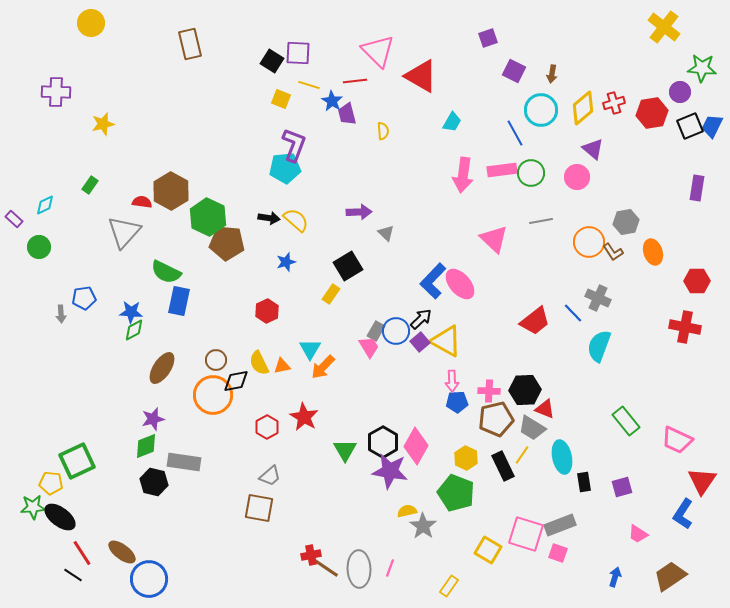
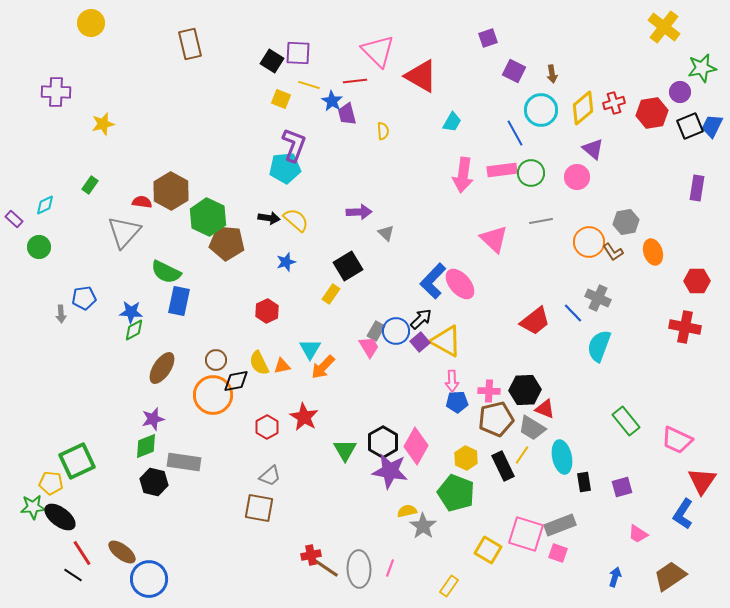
green star at (702, 68): rotated 16 degrees counterclockwise
brown arrow at (552, 74): rotated 18 degrees counterclockwise
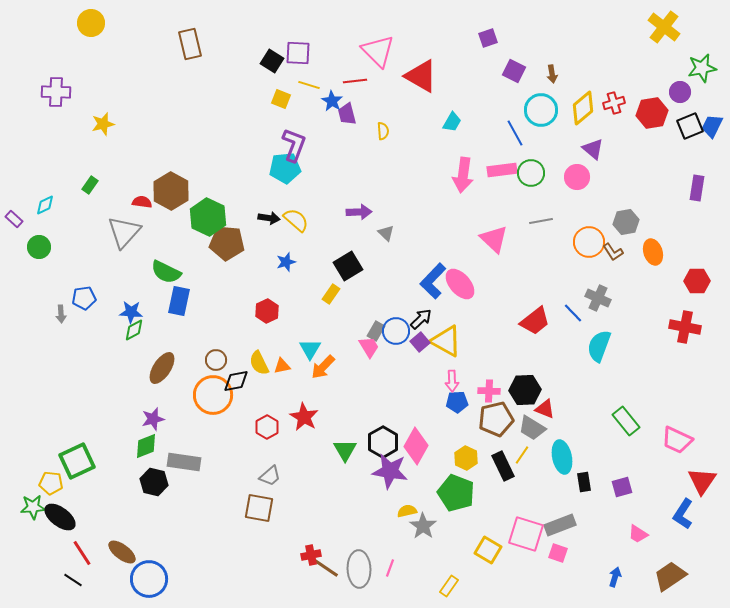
black line at (73, 575): moved 5 px down
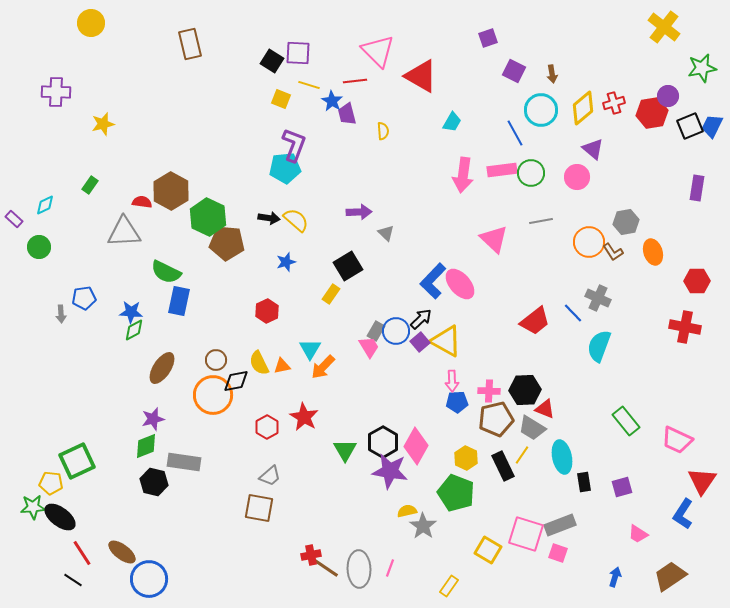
purple circle at (680, 92): moved 12 px left, 4 px down
gray triangle at (124, 232): rotated 45 degrees clockwise
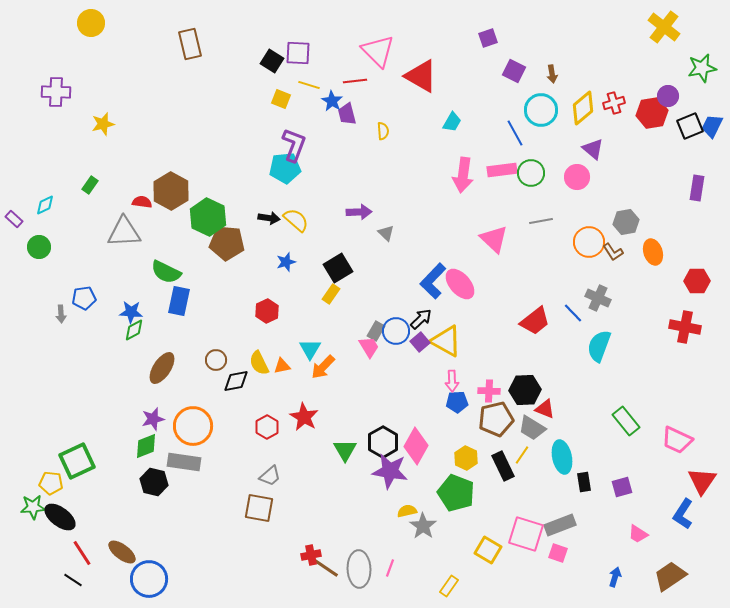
black square at (348, 266): moved 10 px left, 2 px down
orange circle at (213, 395): moved 20 px left, 31 px down
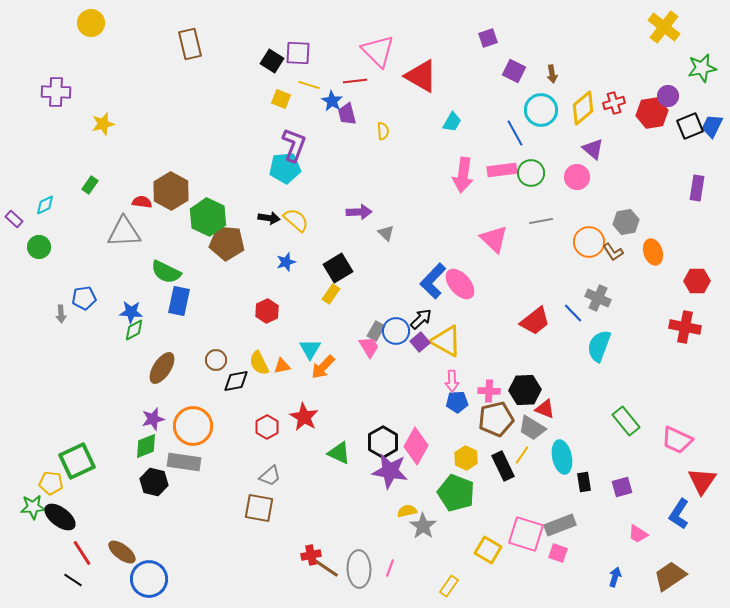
green triangle at (345, 450): moved 6 px left, 3 px down; rotated 35 degrees counterclockwise
blue L-shape at (683, 514): moved 4 px left
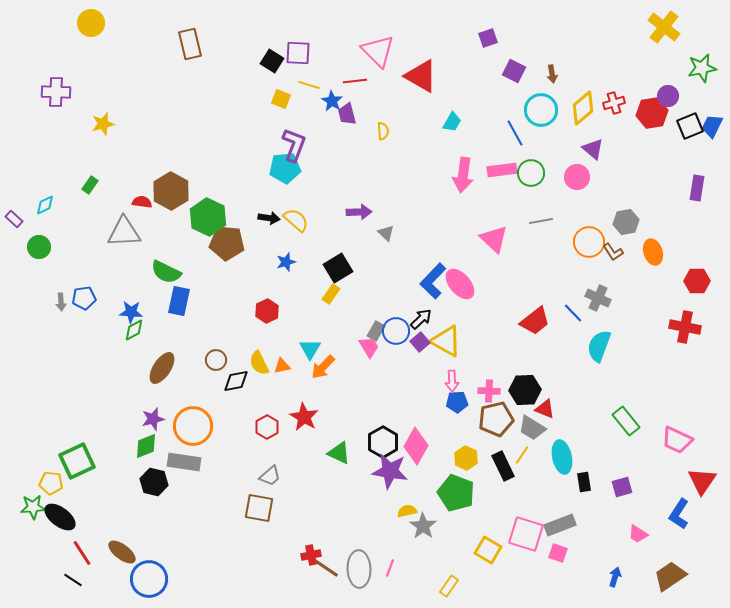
gray arrow at (61, 314): moved 12 px up
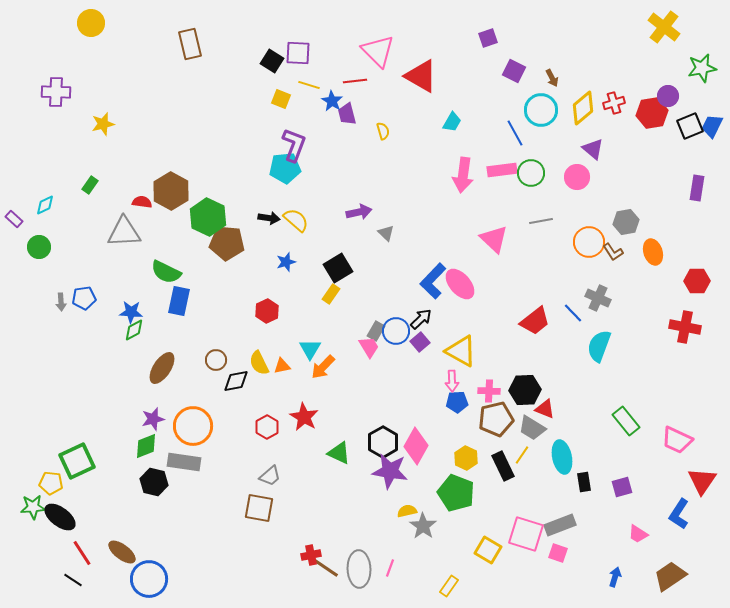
brown arrow at (552, 74): moved 4 px down; rotated 18 degrees counterclockwise
yellow semicircle at (383, 131): rotated 12 degrees counterclockwise
purple arrow at (359, 212): rotated 10 degrees counterclockwise
yellow triangle at (446, 341): moved 15 px right, 10 px down
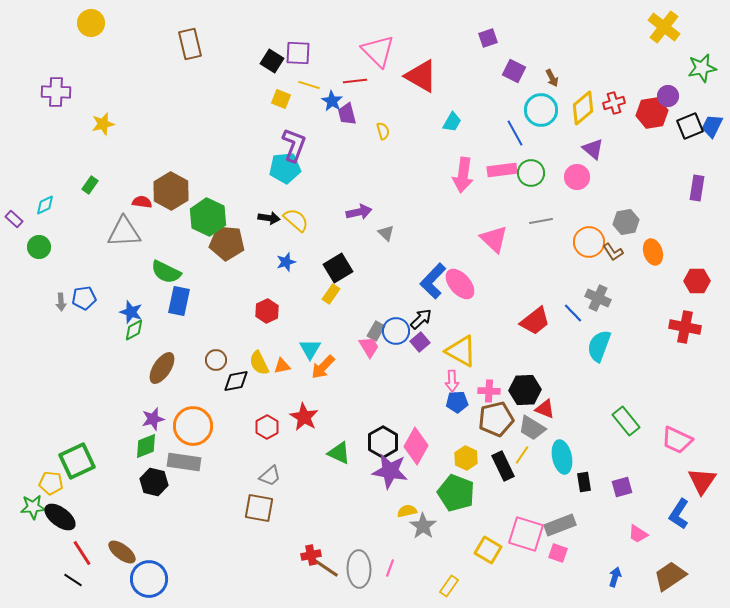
blue star at (131, 312): rotated 15 degrees clockwise
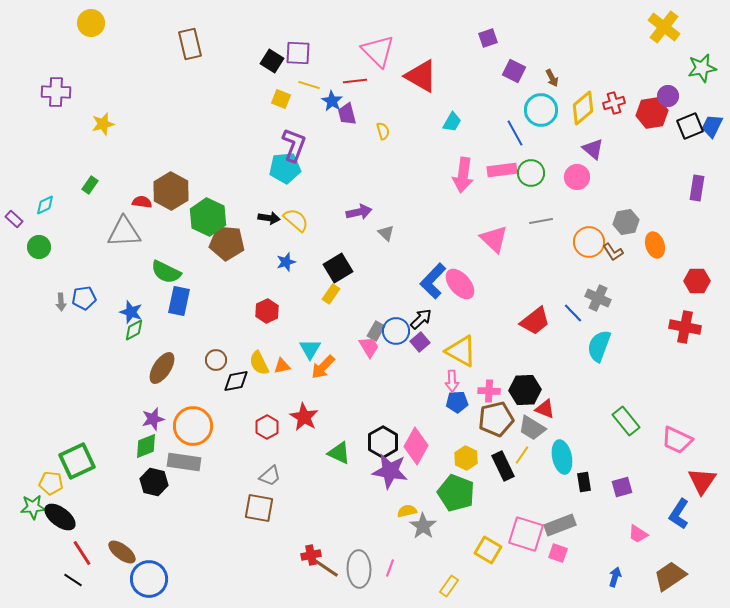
orange ellipse at (653, 252): moved 2 px right, 7 px up
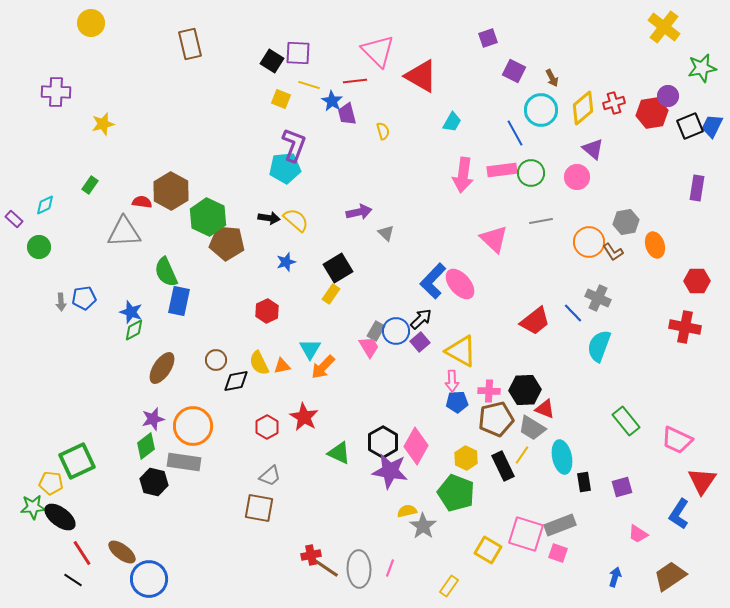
green semicircle at (166, 272): rotated 40 degrees clockwise
green diamond at (146, 446): rotated 16 degrees counterclockwise
